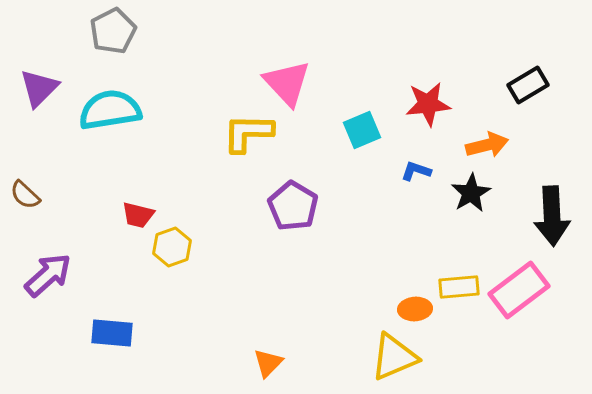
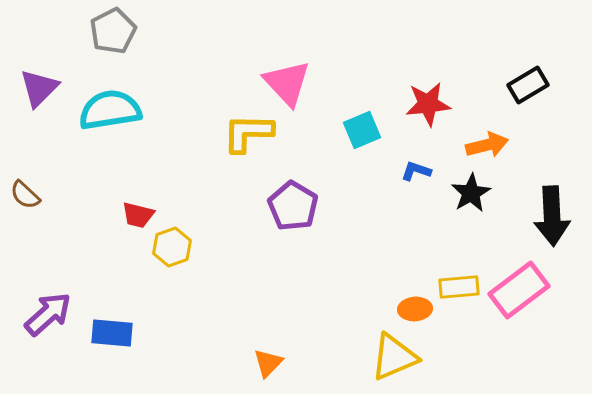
purple arrow: moved 39 px down
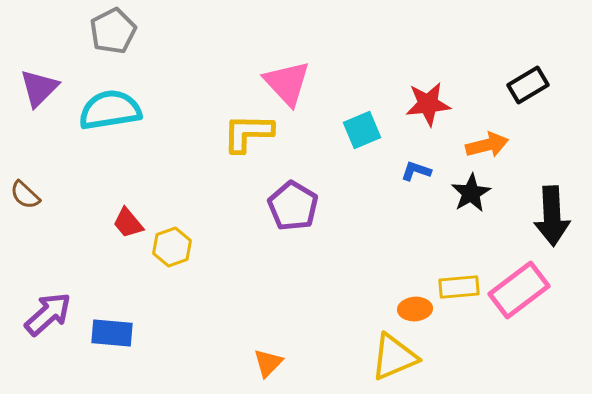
red trapezoid: moved 10 px left, 8 px down; rotated 36 degrees clockwise
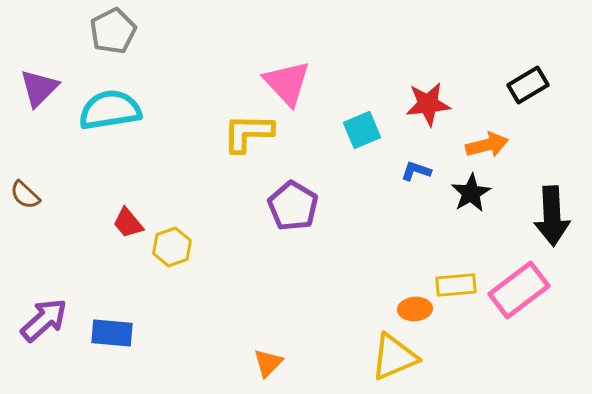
yellow rectangle: moved 3 px left, 2 px up
purple arrow: moved 4 px left, 6 px down
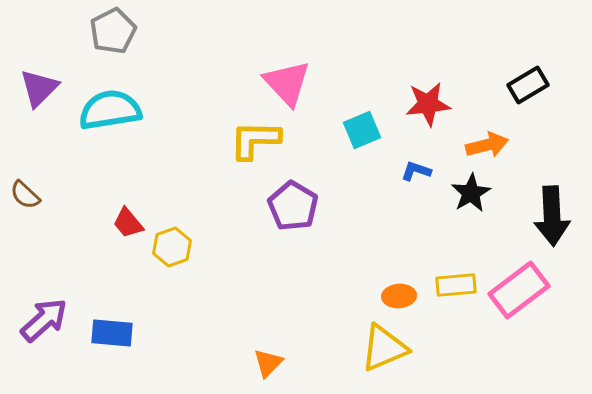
yellow L-shape: moved 7 px right, 7 px down
orange ellipse: moved 16 px left, 13 px up
yellow triangle: moved 10 px left, 9 px up
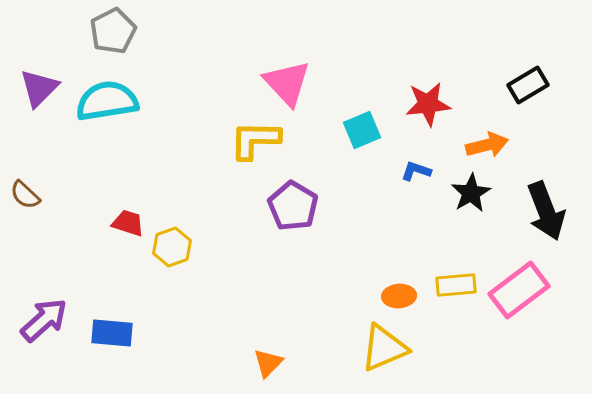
cyan semicircle: moved 3 px left, 9 px up
black arrow: moved 6 px left, 5 px up; rotated 18 degrees counterclockwise
red trapezoid: rotated 148 degrees clockwise
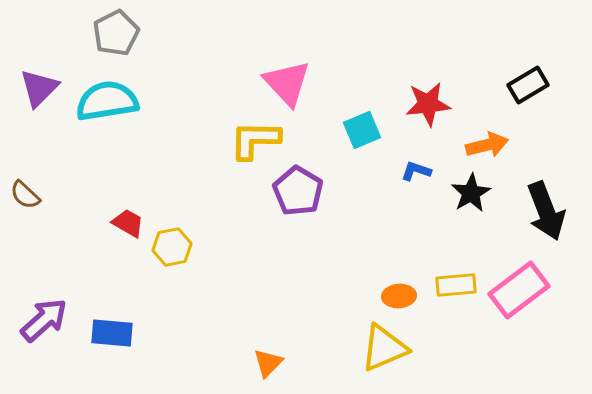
gray pentagon: moved 3 px right, 2 px down
purple pentagon: moved 5 px right, 15 px up
red trapezoid: rotated 12 degrees clockwise
yellow hexagon: rotated 9 degrees clockwise
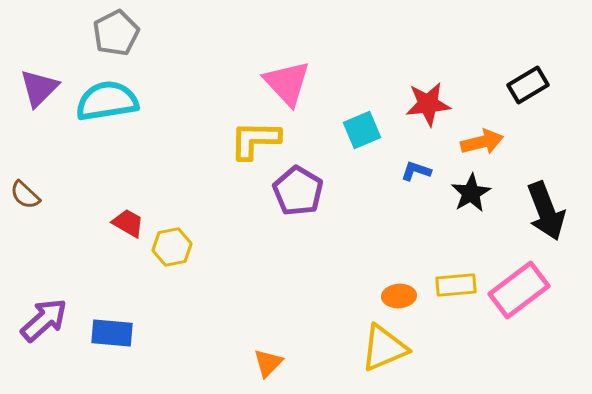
orange arrow: moved 5 px left, 3 px up
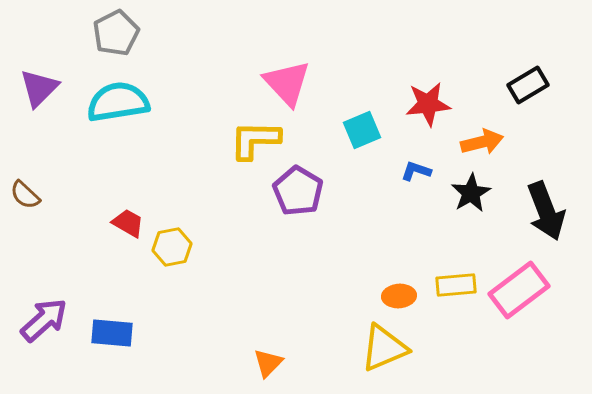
cyan semicircle: moved 11 px right, 1 px down
